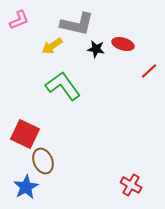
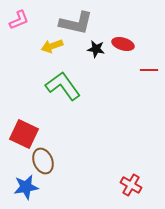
gray L-shape: moved 1 px left, 1 px up
yellow arrow: rotated 15 degrees clockwise
red line: moved 1 px up; rotated 42 degrees clockwise
red square: moved 1 px left
blue star: rotated 20 degrees clockwise
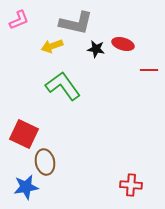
brown ellipse: moved 2 px right, 1 px down; rotated 10 degrees clockwise
red cross: rotated 25 degrees counterclockwise
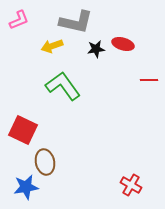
gray L-shape: moved 1 px up
black star: rotated 18 degrees counterclockwise
red line: moved 10 px down
red square: moved 1 px left, 4 px up
red cross: rotated 25 degrees clockwise
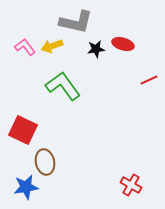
pink L-shape: moved 6 px right, 27 px down; rotated 105 degrees counterclockwise
red line: rotated 24 degrees counterclockwise
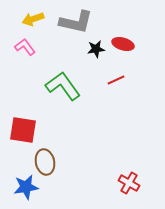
yellow arrow: moved 19 px left, 27 px up
red line: moved 33 px left
red square: rotated 16 degrees counterclockwise
red cross: moved 2 px left, 2 px up
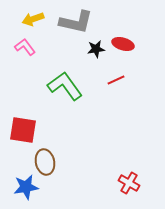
green L-shape: moved 2 px right
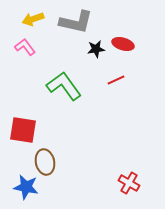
green L-shape: moved 1 px left
blue star: rotated 20 degrees clockwise
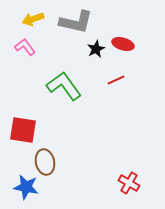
black star: rotated 18 degrees counterclockwise
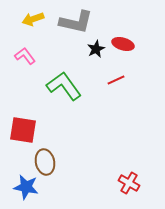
pink L-shape: moved 9 px down
